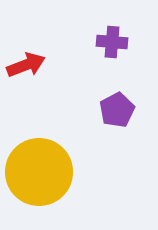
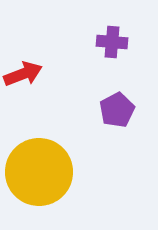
red arrow: moved 3 px left, 9 px down
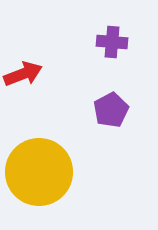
purple pentagon: moved 6 px left
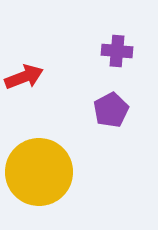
purple cross: moved 5 px right, 9 px down
red arrow: moved 1 px right, 3 px down
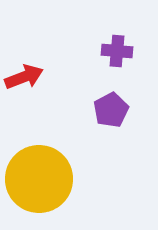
yellow circle: moved 7 px down
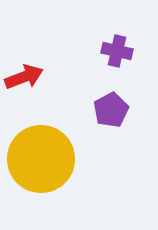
purple cross: rotated 8 degrees clockwise
yellow circle: moved 2 px right, 20 px up
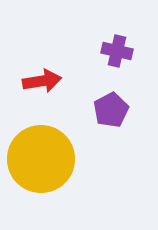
red arrow: moved 18 px right, 4 px down; rotated 12 degrees clockwise
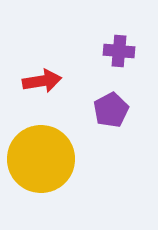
purple cross: moved 2 px right; rotated 8 degrees counterclockwise
